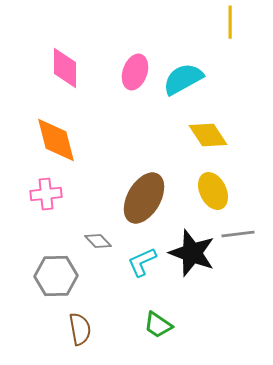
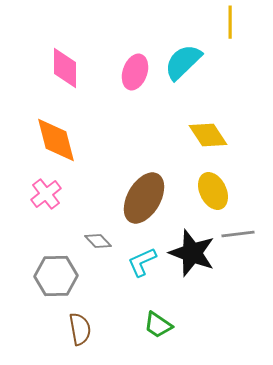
cyan semicircle: moved 17 px up; rotated 15 degrees counterclockwise
pink cross: rotated 32 degrees counterclockwise
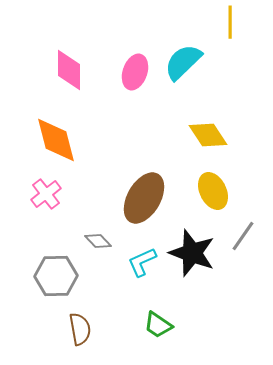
pink diamond: moved 4 px right, 2 px down
gray line: moved 5 px right, 2 px down; rotated 48 degrees counterclockwise
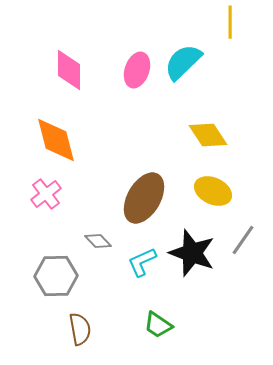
pink ellipse: moved 2 px right, 2 px up
yellow ellipse: rotated 39 degrees counterclockwise
gray line: moved 4 px down
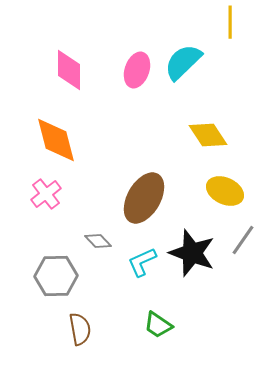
yellow ellipse: moved 12 px right
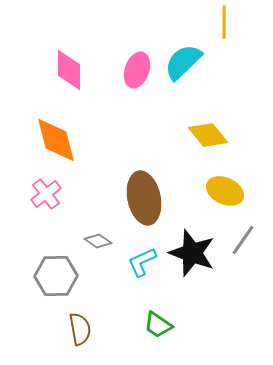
yellow line: moved 6 px left
yellow diamond: rotated 6 degrees counterclockwise
brown ellipse: rotated 42 degrees counterclockwise
gray diamond: rotated 12 degrees counterclockwise
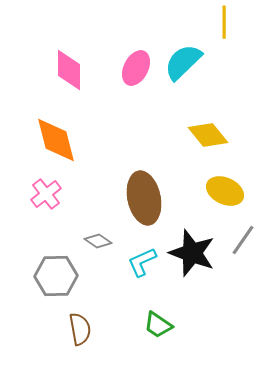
pink ellipse: moved 1 px left, 2 px up; rotated 8 degrees clockwise
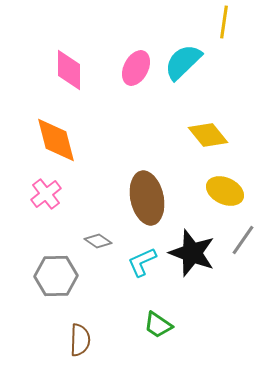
yellow line: rotated 8 degrees clockwise
brown ellipse: moved 3 px right
brown semicircle: moved 11 px down; rotated 12 degrees clockwise
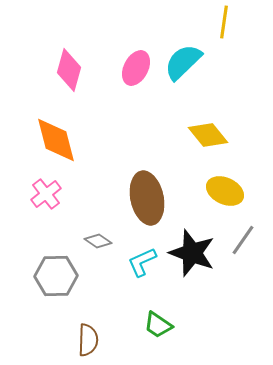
pink diamond: rotated 15 degrees clockwise
brown semicircle: moved 8 px right
